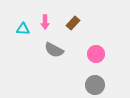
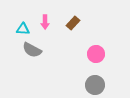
gray semicircle: moved 22 px left
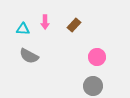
brown rectangle: moved 1 px right, 2 px down
gray semicircle: moved 3 px left, 6 px down
pink circle: moved 1 px right, 3 px down
gray circle: moved 2 px left, 1 px down
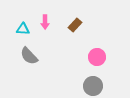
brown rectangle: moved 1 px right
gray semicircle: rotated 18 degrees clockwise
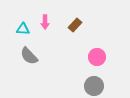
gray circle: moved 1 px right
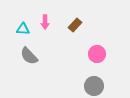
pink circle: moved 3 px up
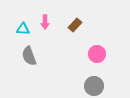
gray semicircle: rotated 24 degrees clockwise
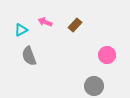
pink arrow: rotated 112 degrees clockwise
cyan triangle: moved 2 px left, 1 px down; rotated 32 degrees counterclockwise
pink circle: moved 10 px right, 1 px down
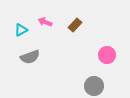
gray semicircle: moved 1 px right, 1 px down; rotated 90 degrees counterclockwise
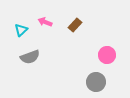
cyan triangle: rotated 16 degrees counterclockwise
gray circle: moved 2 px right, 4 px up
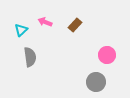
gray semicircle: rotated 78 degrees counterclockwise
